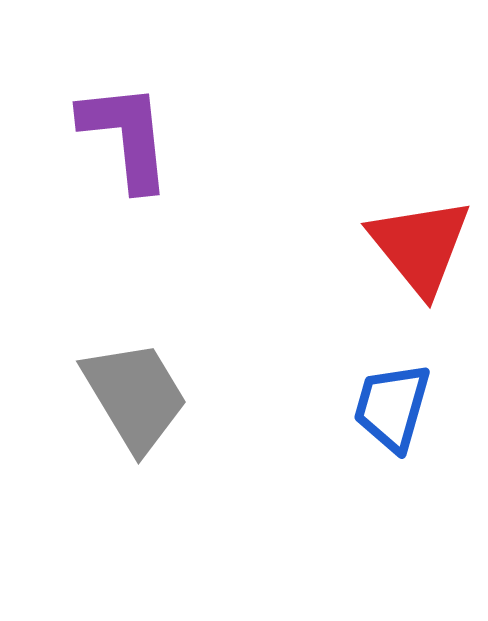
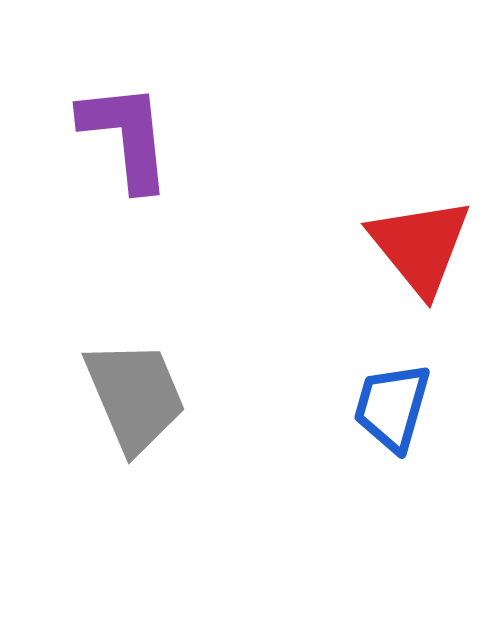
gray trapezoid: rotated 8 degrees clockwise
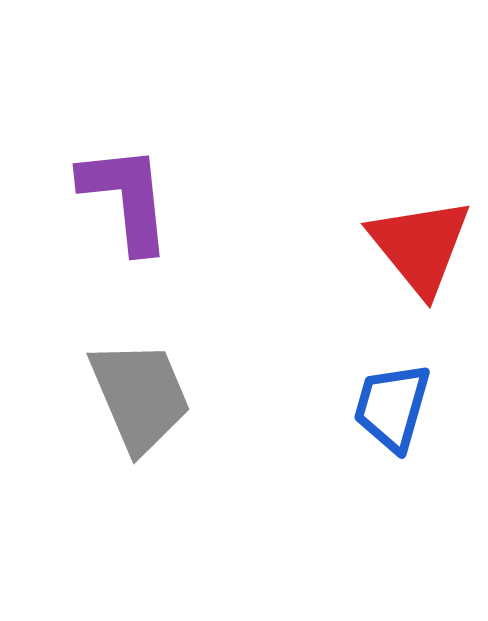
purple L-shape: moved 62 px down
gray trapezoid: moved 5 px right
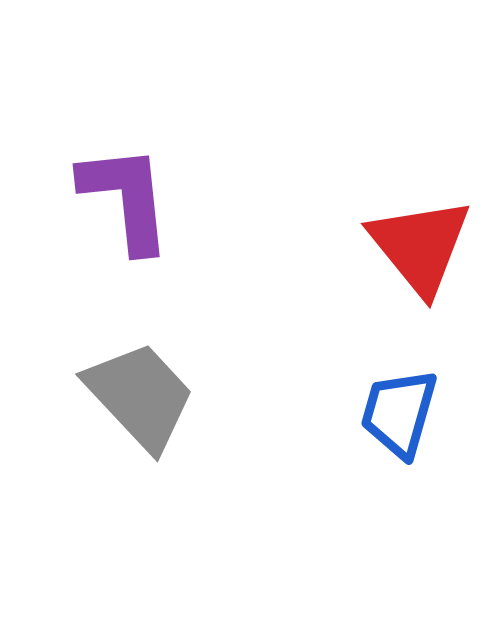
gray trapezoid: rotated 20 degrees counterclockwise
blue trapezoid: moved 7 px right, 6 px down
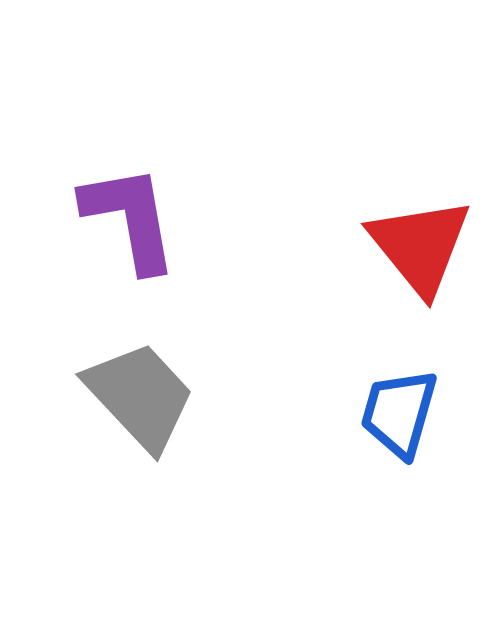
purple L-shape: moved 4 px right, 20 px down; rotated 4 degrees counterclockwise
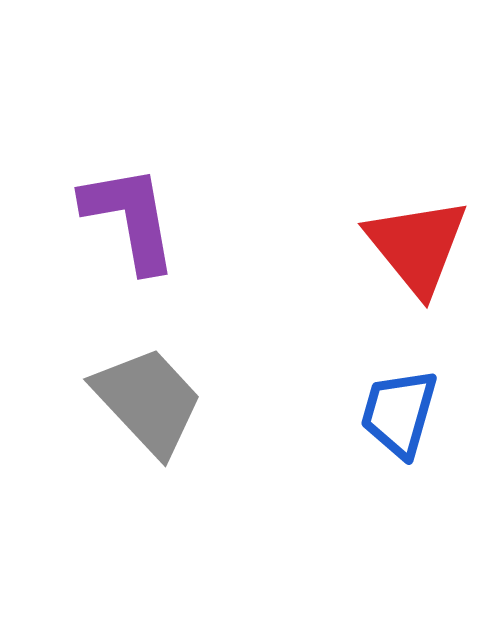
red triangle: moved 3 px left
gray trapezoid: moved 8 px right, 5 px down
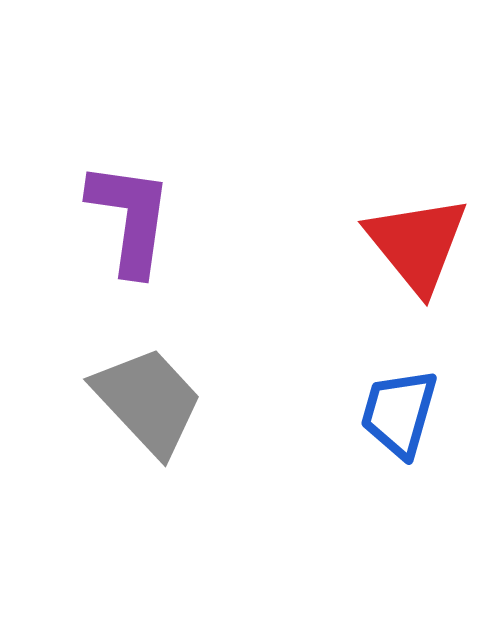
purple L-shape: rotated 18 degrees clockwise
red triangle: moved 2 px up
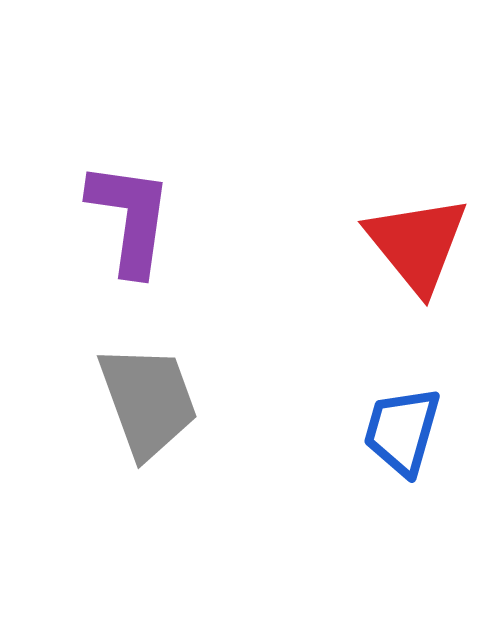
gray trapezoid: rotated 23 degrees clockwise
blue trapezoid: moved 3 px right, 18 px down
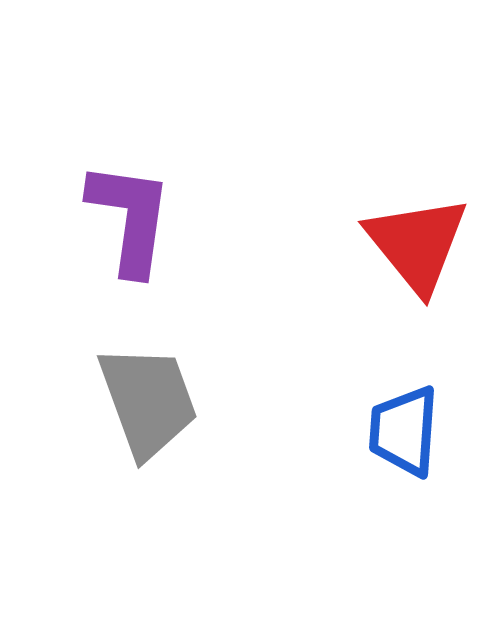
blue trapezoid: moved 2 px right; rotated 12 degrees counterclockwise
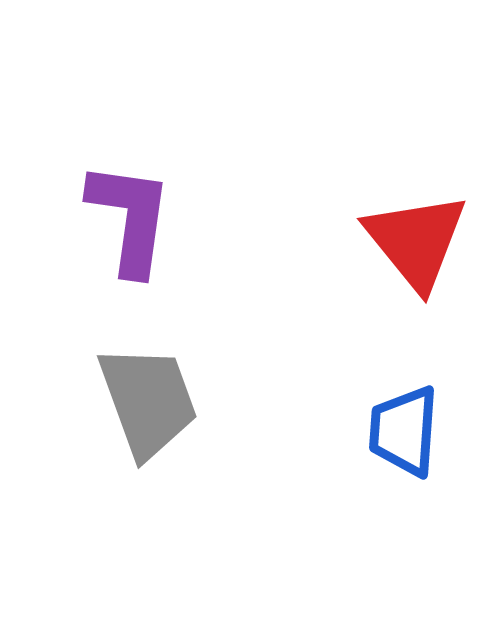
red triangle: moved 1 px left, 3 px up
